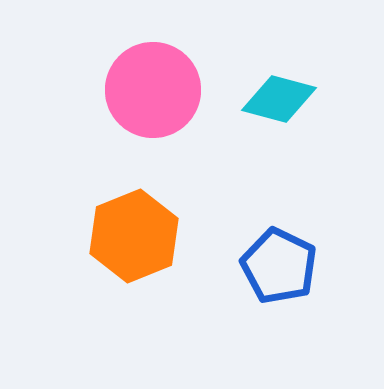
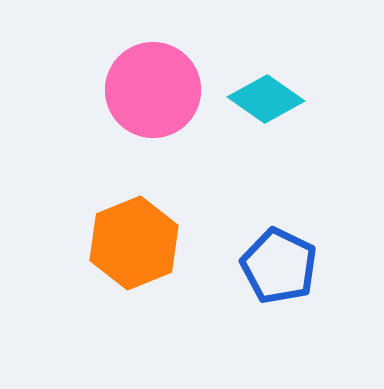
cyan diamond: moved 13 px left; rotated 20 degrees clockwise
orange hexagon: moved 7 px down
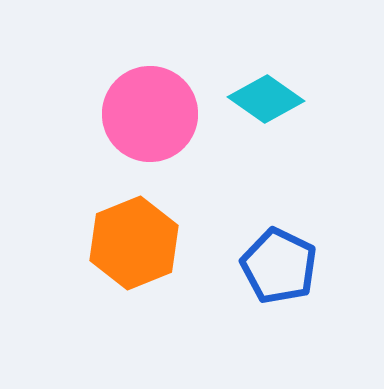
pink circle: moved 3 px left, 24 px down
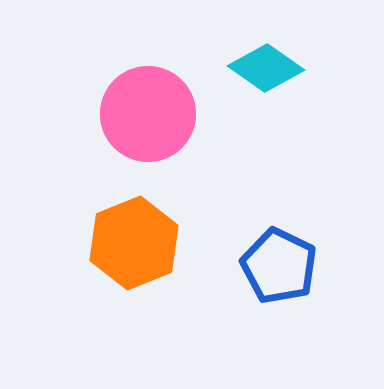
cyan diamond: moved 31 px up
pink circle: moved 2 px left
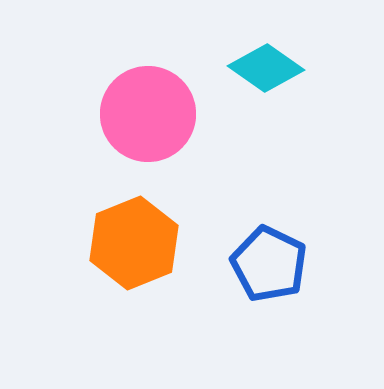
blue pentagon: moved 10 px left, 2 px up
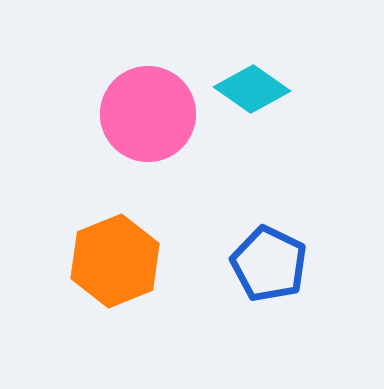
cyan diamond: moved 14 px left, 21 px down
orange hexagon: moved 19 px left, 18 px down
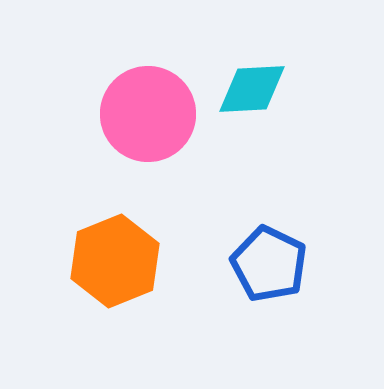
cyan diamond: rotated 38 degrees counterclockwise
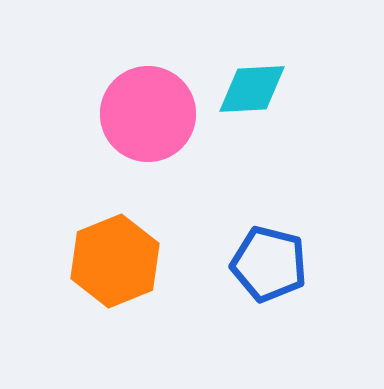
blue pentagon: rotated 12 degrees counterclockwise
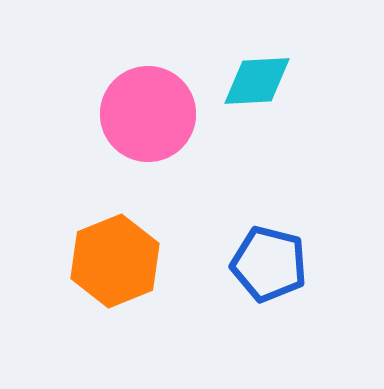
cyan diamond: moved 5 px right, 8 px up
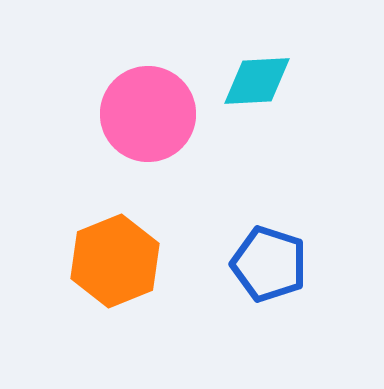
blue pentagon: rotated 4 degrees clockwise
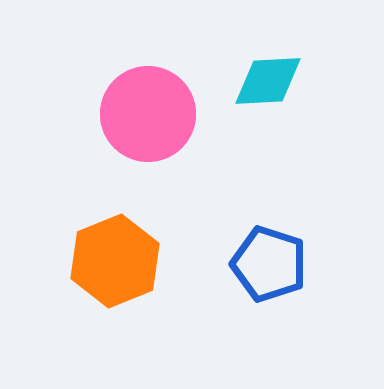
cyan diamond: moved 11 px right
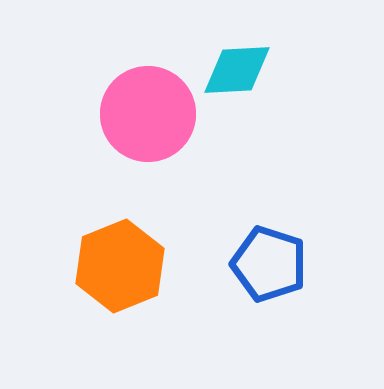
cyan diamond: moved 31 px left, 11 px up
orange hexagon: moved 5 px right, 5 px down
